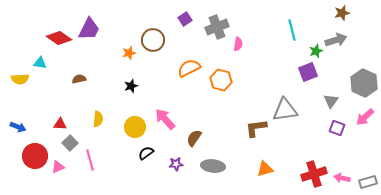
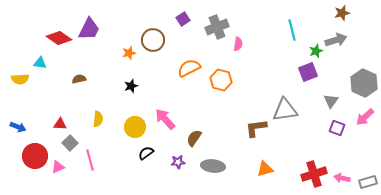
purple square at (185, 19): moved 2 px left
purple star at (176, 164): moved 2 px right, 2 px up
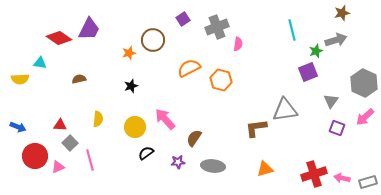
red triangle at (60, 124): moved 1 px down
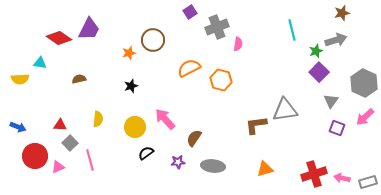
purple square at (183, 19): moved 7 px right, 7 px up
purple square at (308, 72): moved 11 px right; rotated 24 degrees counterclockwise
brown L-shape at (256, 128): moved 3 px up
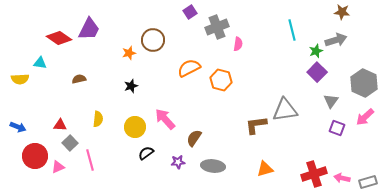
brown star at (342, 13): moved 1 px up; rotated 21 degrees clockwise
purple square at (319, 72): moved 2 px left
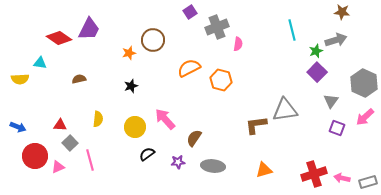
black semicircle at (146, 153): moved 1 px right, 1 px down
orange triangle at (265, 169): moved 1 px left, 1 px down
